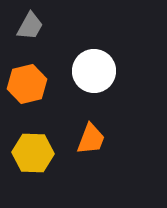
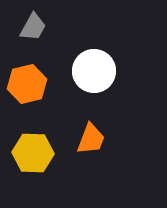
gray trapezoid: moved 3 px right, 1 px down
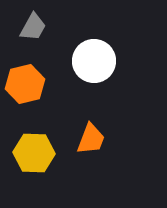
white circle: moved 10 px up
orange hexagon: moved 2 px left
yellow hexagon: moved 1 px right
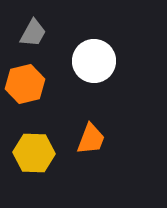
gray trapezoid: moved 6 px down
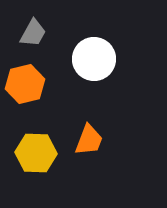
white circle: moved 2 px up
orange trapezoid: moved 2 px left, 1 px down
yellow hexagon: moved 2 px right
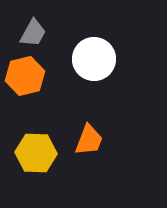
orange hexagon: moved 8 px up
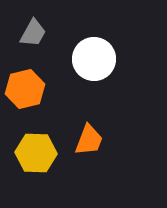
orange hexagon: moved 13 px down
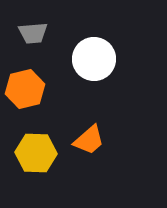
gray trapezoid: rotated 56 degrees clockwise
orange trapezoid: rotated 28 degrees clockwise
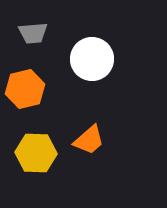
white circle: moved 2 px left
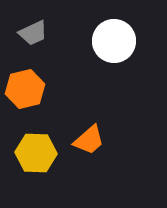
gray trapezoid: rotated 20 degrees counterclockwise
white circle: moved 22 px right, 18 px up
